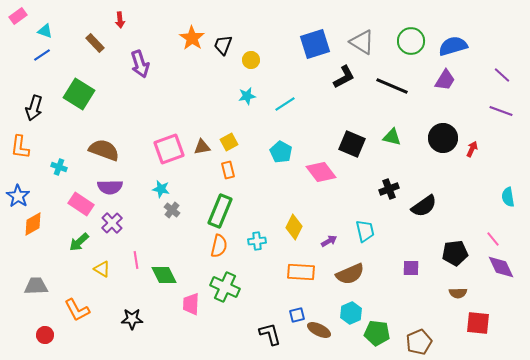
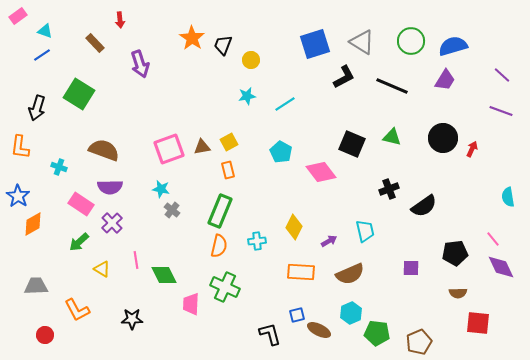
black arrow at (34, 108): moved 3 px right
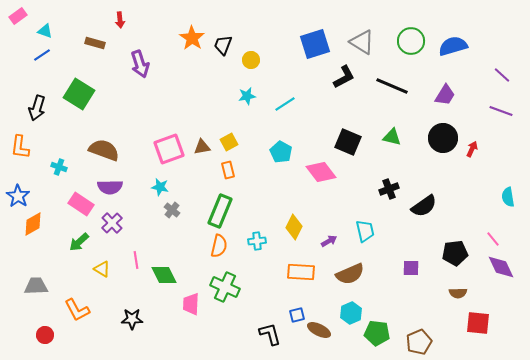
brown rectangle at (95, 43): rotated 30 degrees counterclockwise
purple trapezoid at (445, 80): moved 15 px down
black square at (352, 144): moved 4 px left, 2 px up
cyan star at (161, 189): moved 1 px left, 2 px up
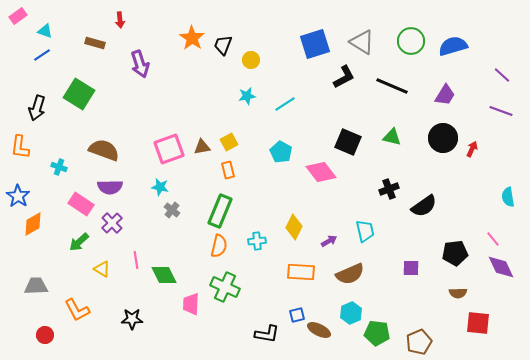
black L-shape at (270, 334): moved 3 px left; rotated 115 degrees clockwise
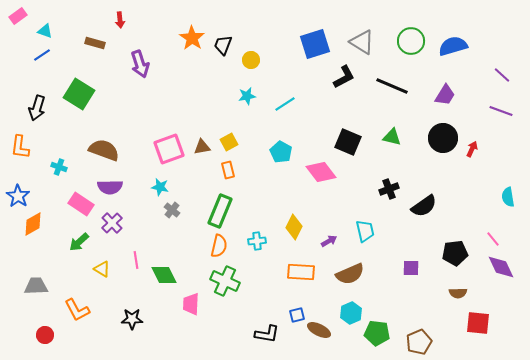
green cross at (225, 287): moved 6 px up
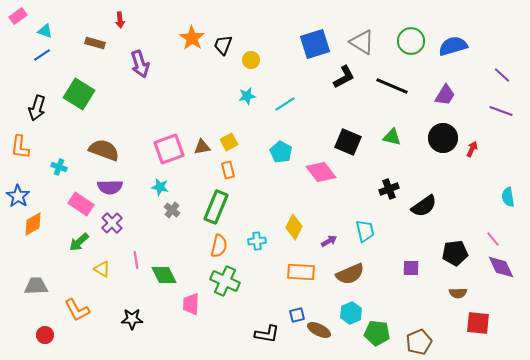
green rectangle at (220, 211): moved 4 px left, 4 px up
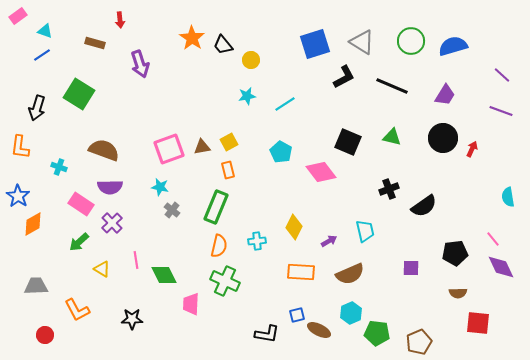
black trapezoid at (223, 45): rotated 60 degrees counterclockwise
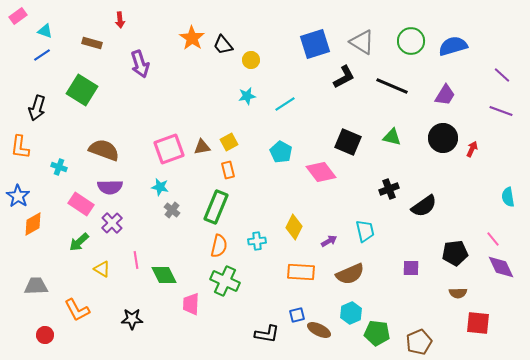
brown rectangle at (95, 43): moved 3 px left
green square at (79, 94): moved 3 px right, 4 px up
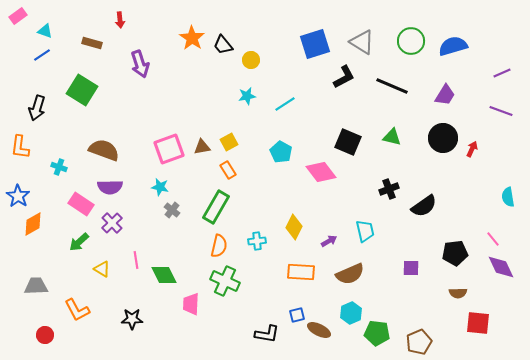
purple line at (502, 75): moved 2 px up; rotated 66 degrees counterclockwise
orange rectangle at (228, 170): rotated 18 degrees counterclockwise
green rectangle at (216, 207): rotated 8 degrees clockwise
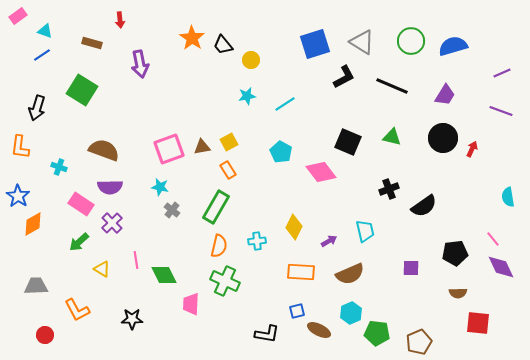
purple arrow at (140, 64): rotated 8 degrees clockwise
blue square at (297, 315): moved 4 px up
